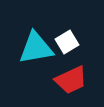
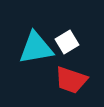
red trapezoid: rotated 44 degrees clockwise
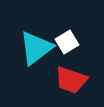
cyan triangle: rotated 27 degrees counterclockwise
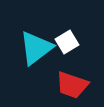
red trapezoid: moved 1 px right, 5 px down
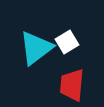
red trapezoid: rotated 76 degrees clockwise
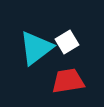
red trapezoid: moved 4 px left, 4 px up; rotated 76 degrees clockwise
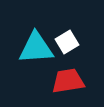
cyan triangle: rotated 33 degrees clockwise
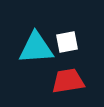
white square: rotated 20 degrees clockwise
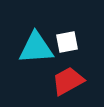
red trapezoid: rotated 20 degrees counterclockwise
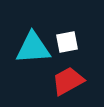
cyan triangle: moved 3 px left
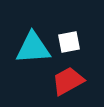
white square: moved 2 px right
